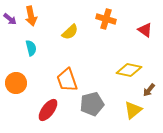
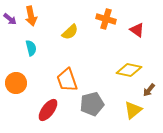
red triangle: moved 8 px left
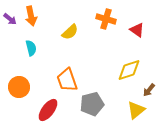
yellow diamond: rotated 30 degrees counterclockwise
orange circle: moved 3 px right, 4 px down
yellow triangle: moved 3 px right
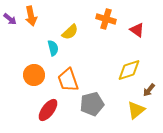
cyan semicircle: moved 22 px right
orange trapezoid: moved 1 px right
orange circle: moved 15 px right, 12 px up
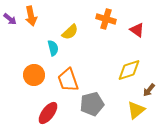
red ellipse: moved 3 px down
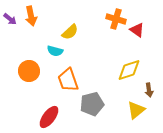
orange cross: moved 10 px right
cyan semicircle: moved 2 px right, 3 px down; rotated 119 degrees clockwise
orange circle: moved 5 px left, 4 px up
brown arrow: rotated 48 degrees counterclockwise
red ellipse: moved 1 px right, 4 px down
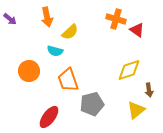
orange arrow: moved 16 px right, 1 px down
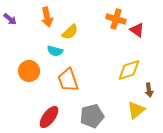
gray pentagon: moved 12 px down
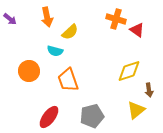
yellow diamond: moved 1 px down
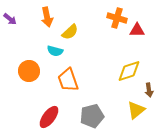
orange cross: moved 1 px right, 1 px up
red triangle: rotated 35 degrees counterclockwise
